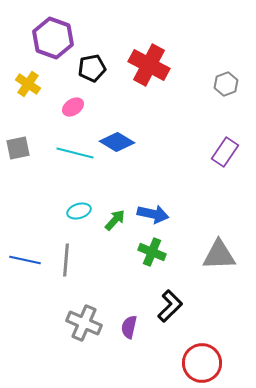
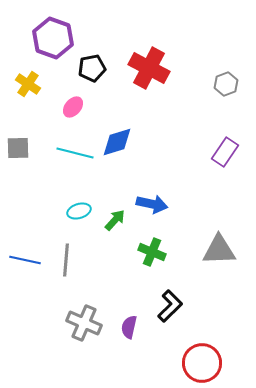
red cross: moved 3 px down
pink ellipse: rotated 15 degrees counterclockwise
blue diamond: rotated 48 degrees counterclockwise
gray square: rotated 10 degrees clockwise
blue arrow: moved 1 px left, 10 px up
gray triangle: moved 5 px up
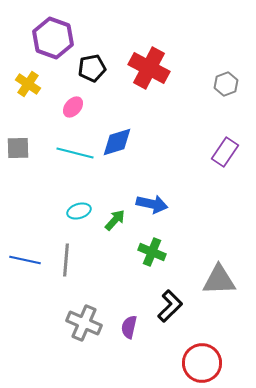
gray triangle: moved 30 px down
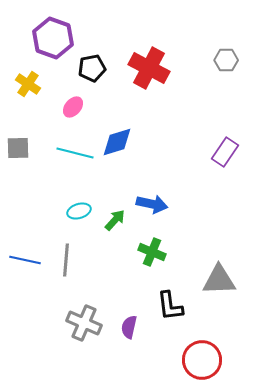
gray hexagon: moved 24 px up; rotated 20 degrees clockwise
black L-shape: rotated 128 degrees clockwise
red circle: moved 3 px up
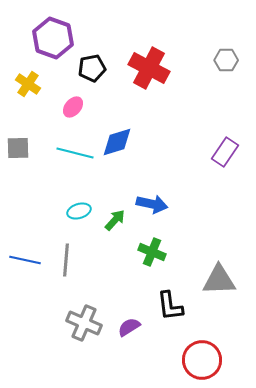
purple semicircle: rotated 45 degrees clockwise
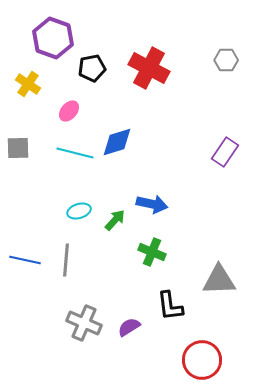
pink ellipse: moved 4 px left, 4 px down
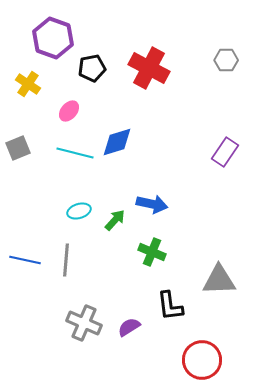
gray square: rotated 20 degrees counterclockwise
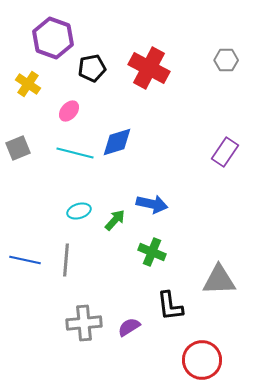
gray cross: rotated 28 degrees counterclockwise
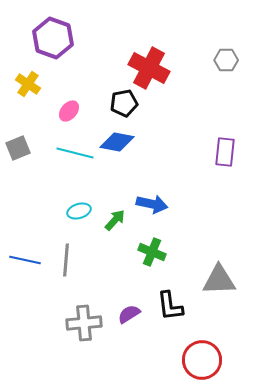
black pentagon: moved 32 px right, 35 px down
blue diamond: rotated 28 degrees clockwise
purple rectangle: rotated 28 degrees counterclockwise
purple semicircle: moved 13 px up
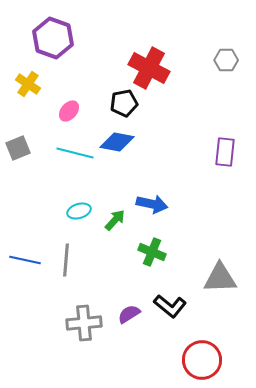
gray triangle: moved 1 px right, 2 px up
black L-shape: rotated 44 degrees counterclockwise
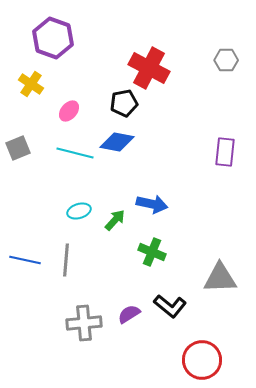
yellow cross: moved 3 px right
